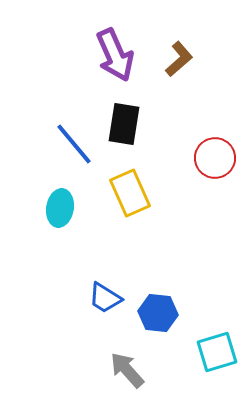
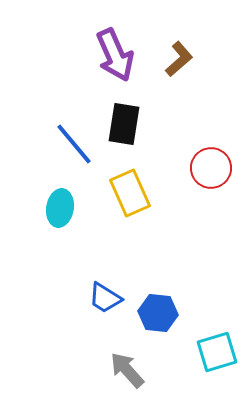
red circle: moved 4 px left, 10 px down
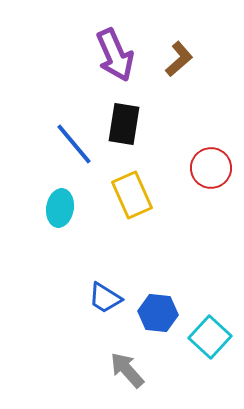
yellow rectangle: moved 2 px right, 2 px down
cyan square: moved 7 px left, 15 px up; rotated 30 degrees counterclockwise
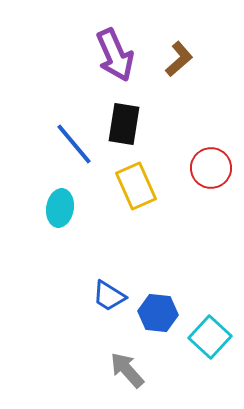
yellow rectangle: moved 4 px right, 9 px up
blue trapezoid: moved 4 px right, 2 px up
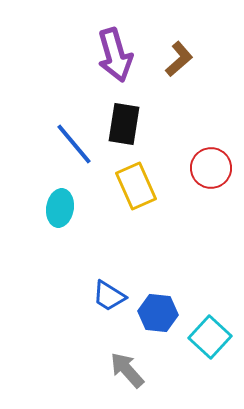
purple arrow: rotated 8 degrees clockwise
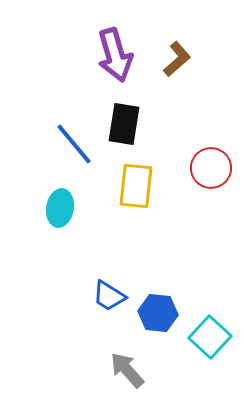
brown L-shape: moved 2 px left
yellow rectangle: rotated 30 degrees clockwise
